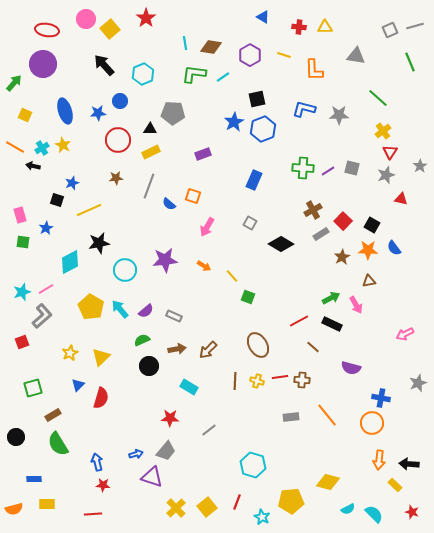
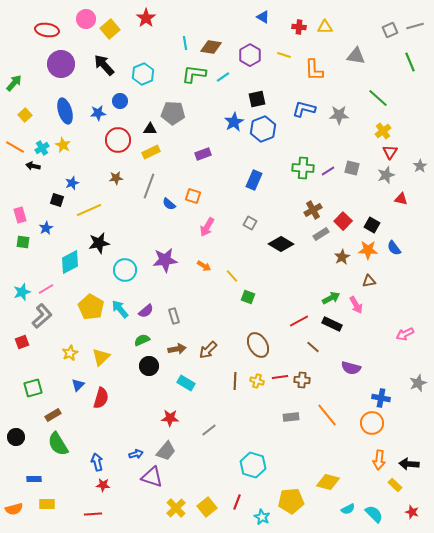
purple circle at (43, 64): moved 18 px right
yellow square at (25, 115): rotated 24 degrees clockwise
gray rectangle at (174, 316): rotated 49 degrees clockwise
cyan rectangle at (189, 387): moved 3 px left, 4 px up
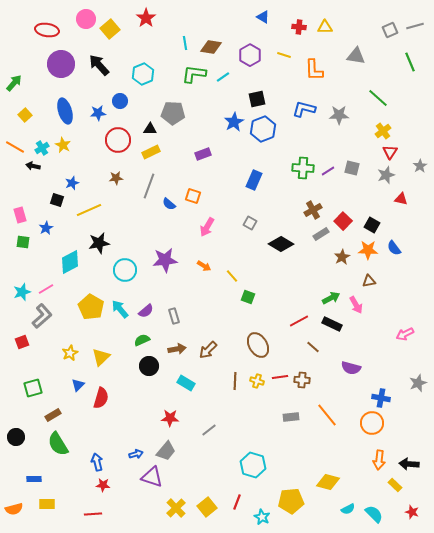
black arrow at (104, 65): moved 5 px left
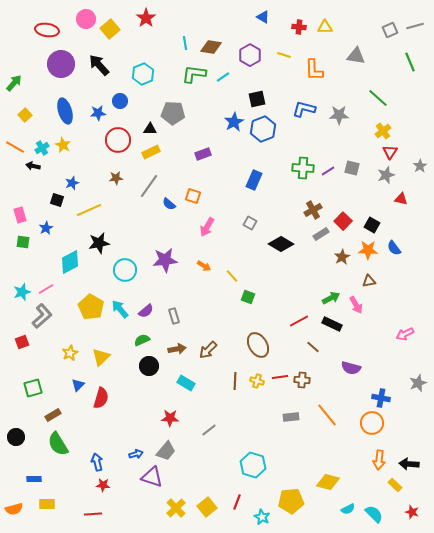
gray line at (149, 186): rotated 15 degrees clockwise
